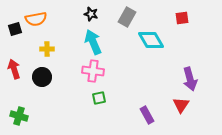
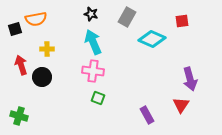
red square: moved 3 px down
cyan diamond: moved 1 px right, 1 px up; rotated 36 degrees counterclockwise
red arrow: moved 7 px right, 4 px up
green square: moved 1 px left; rotated 32 degrees clockwise
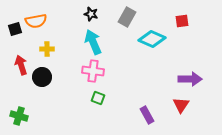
orange semicircle: moved 2 px down
purple arrow: rotated 75 degrees counterclockwise
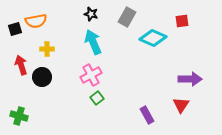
cyan diamond: moved 1 px right, 1 px up
pink cross: moved 2 px left, 4 px down; rotated 35 degrees counterclockwise
green square: moved 1 px left; rotated 32 degrees clockwise
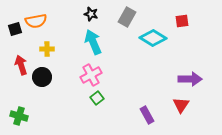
cyan diamond: rotated 8 degrees clockwise
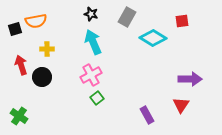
green cross: rotated 18 degrees clockwise
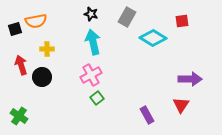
cyan arrow: rotated 10 degrees clockwise
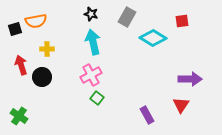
green square: rotated 16 degrees counterclockwise
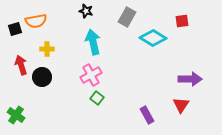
black star: moved 5 px left, 3 px up
green cross: moved 3 px left, 1 px up
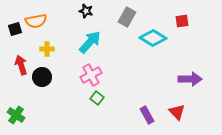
cyan arrow: moved 3 px left; rotated 55 degrees clockwise
red triangle: moved 4 px left, 7 px down; rotated 18 degrees counterclockwise
